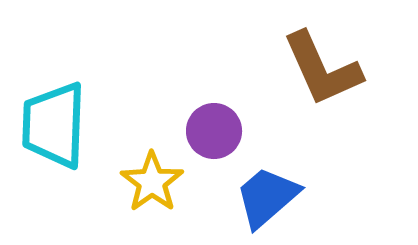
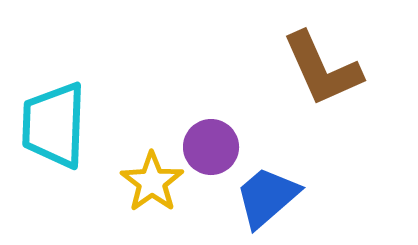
purple circle: moved 3 px left, 16 px down
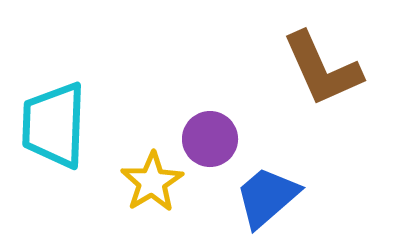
purple circle: moved 1 px left, 8 px up
yellow star: rotated 4 degrees clockwise
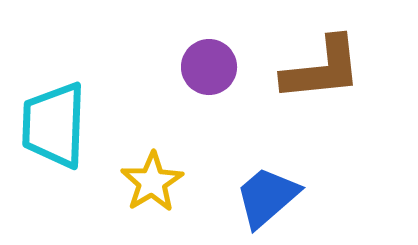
brown L-shape: rotated 72 degrees counterclockwise
purple circle: moved 1 px left, 72 px up
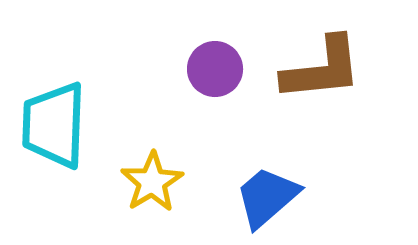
purple circle: moved 6 px right, 2 px down
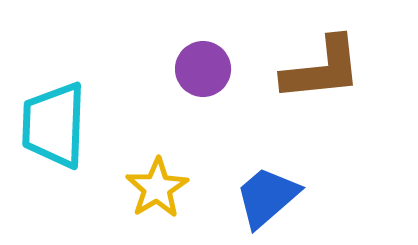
purple circle: moved 12 px left
yellow star: moved 5 px right, 6 px down
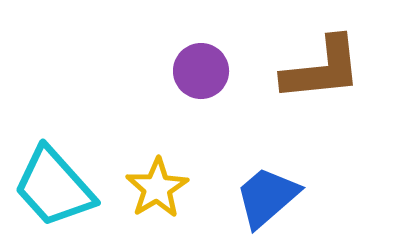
purple circle: moved 2 px left, 2 px down
cyan trapezoid: moved 62 px down; rotated 44 degrees counterclockwise
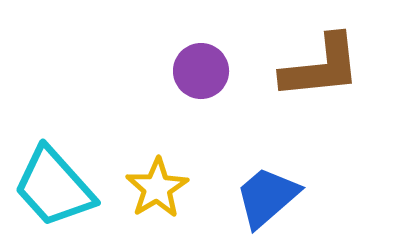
brown L-shape: moved 1 px left, 2 px up
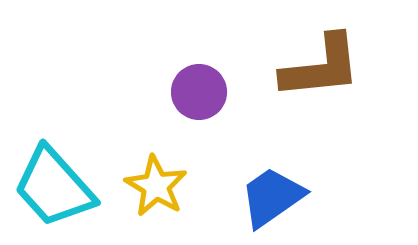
purple circle: moved 2 px left, 21 px down
yellow star: moved 1 px left, 2 px up; rotated 10 degrees counterclockwise
blue trapezoid: moved 5 px right; rotated 6 degrees clockwise
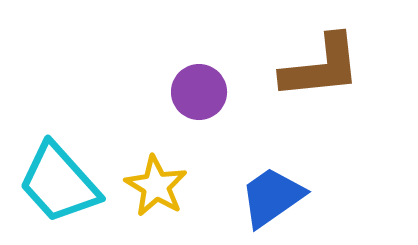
cyan trapezoid: moved 5 px right, 4 px up
